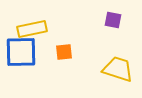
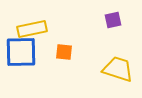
purple square: rotated 24 degrees counterclockwise
orange square: rotated 12 degrees clockwise
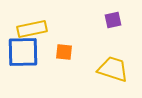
blue square: moved 2 px right
yellow trapezoid: moved 5 px left
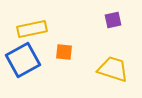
blue square: moved 8 px down; rotated 28 degrees counterclockwise
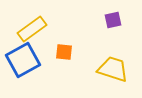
yellow rectangle: rotated 24 degrees counterclockwise
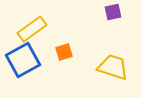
purple square: moved 8 px up
orange square: rotated 24 degrees counterclockwise
yellow trapezoid: moved 2 px up
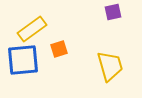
orange square: moved 5 px left, 3 px up
blue square: rotated 24 degrees clockwise
yellow trapezoid: moved 3 px left, 1 px up; rotated 56 degrees clockwise
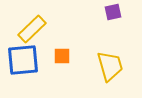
yellow rectangle: rotated 8 degrees counterclockwise
orange square: moved 3 px right, 7 px down; rotated 18 degrees clockwise
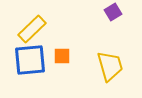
purple square: rotated 18 degrees counterclockwise
blue square: moved 7 px right
